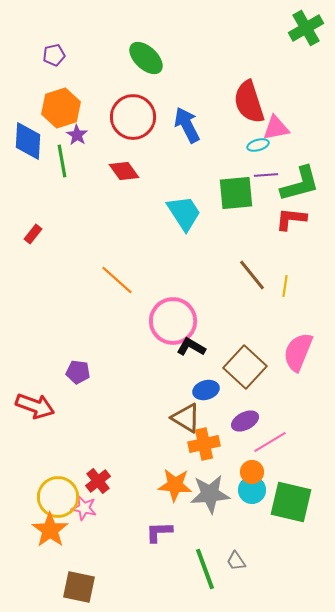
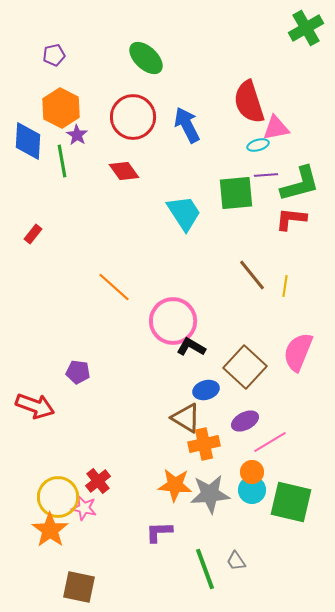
orange hexagon at (61, 108): rotated 15 degrees counterclockwise
orange line at (117, 280): moved 3 px left, 7 px down
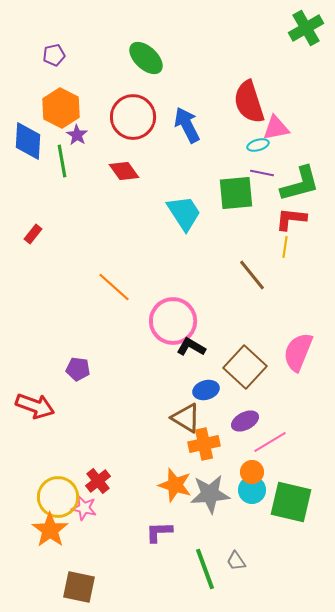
purple line at (266, 175): moved 4 px left, 2 px up; rotated 15 degrees clockwise
yellow line at (285, 286): moved 39 px up
purple pentagon at (78, 372): moved 3 px up
orange star at (175, 485): rotated 12 degrees clockwise
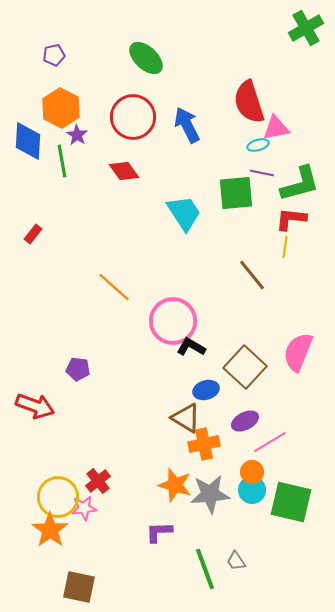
pink star at (84, 508): rotated 20 degrees counterclockwise
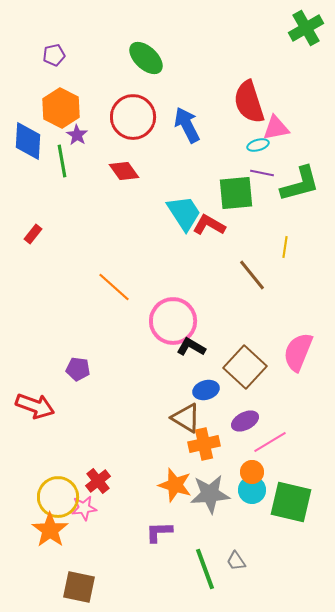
red L-shape at (291, 219): moved 82 px left, 6 px down; rotated 24 degrees clockwise
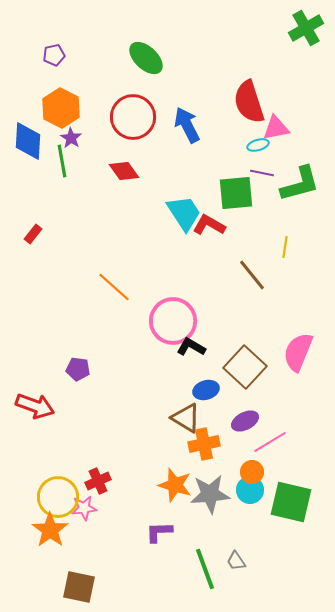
purple star at (77, 135): moved 6 px left, 3 px down
red cross at (98, 481): rotated 15 degrees clockwise
cyan circle at (252, 490): moved 2 px left
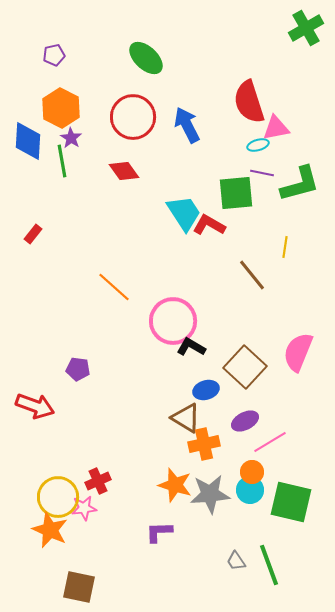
orange star at (50, 530): rotated 12 degrees counterclockwise
green line at (205, 569): moved 64 px right, 4 px up
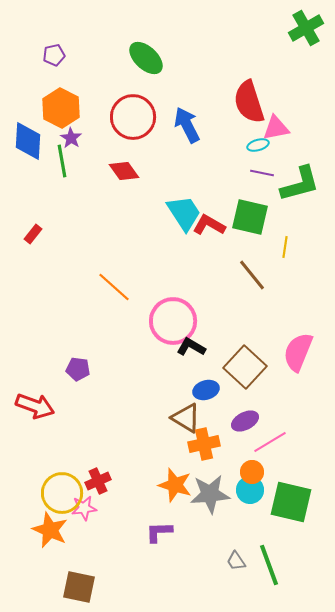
green square at (236, 193): moved 14 px right, 24 px down; rotated 18 degrees clockwise
yellow circle at (58, 497): moved 4 px right, 4 px up
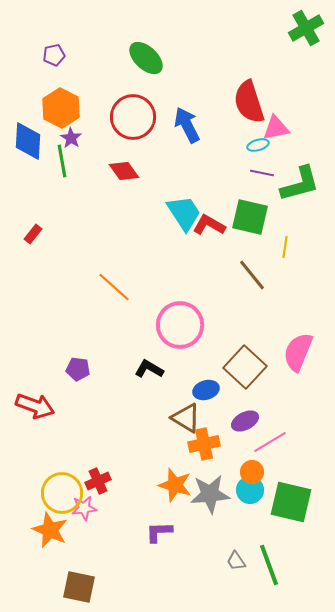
pink circle at (173, 321): moved 7 px right, 4 px down
black L-shape at (191, 347): moved 42 px left, 22 px down
